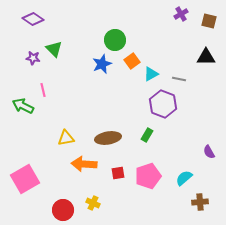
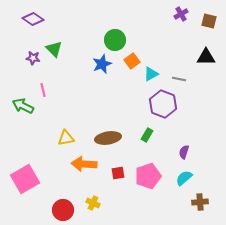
purple semicircle: moved 25 px left; rotated 48 degrees clockwise
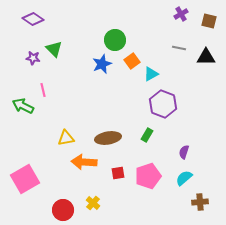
gray line: moved 31 px up
orange arrow: moved 2 px up
yellow cross: rotated 16 degrees clockwise
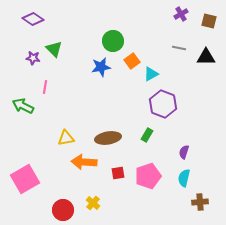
green circle: moved 2 px left, 1 px down
blue star: moved 1 px left, 3 px down; rotated 12 degrees clockwise
pink line: moved 2 px right, 3 px up; rotated 24 degrees clockwise
cyan semicircle: rotated 36 degrees counterclockwise
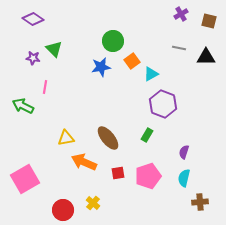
brown ellipse: rotated 60 degrees clockwise
orange arrow: rotated 20 degrees clockwise
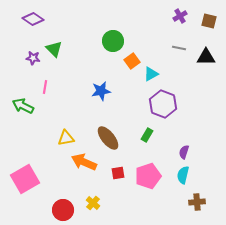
purple cross: moved 1 px left, 2 px down
blue star: moved 24 px down
cyan semicircle: moved 1 px left, 3 px up
brown cross: moved 3 px left
